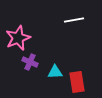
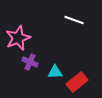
white line: rotated 30 degrees clockwise
red rectangle: rotated 60 degrees clockwise
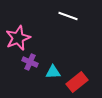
white line: moved 6 px left, 4 px up
cyan triangle: moved 2 px left
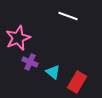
cyan triangle: rotated 42 degrees clockwise
red rectangle: rotated 20 degrees counterclockwise
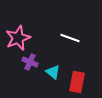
white line: moved 2 px right, 22 px down
red rectangle: rotated 20 degrees counterclockwise
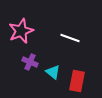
pink star: moved 3 px right, 7 px up
red rectangle: moved 1 px up
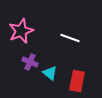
cyan triangle: moved 3 px left, 1 px down
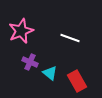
red rectangle: rotated 40 degrees counterclockwise
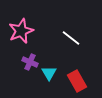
white line: moved 1 px right; rotated 18 degrees clockwise
cyan triangle: moved 1 px left; rotated 21 degrees clockwise
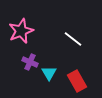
white line: moved 2 px right, 1 px down
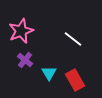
purple cross: moved 5 px left, 2 px up; rotated 14 degrees clockwise
red rectangle: moved 2 px left, 1 px up
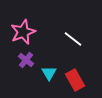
pink star: moved 2 px right, 1 px down
purple cross: moved 1 px right
